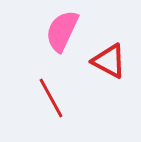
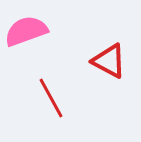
pink semicircle: moved 36 px left; rotated 45 degrees clockwise
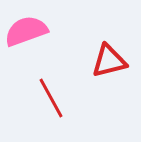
red triangle: rotated 42 degrees counterclockwise
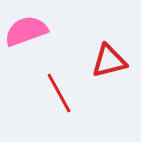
red line: moved 8 px right, 5 px up
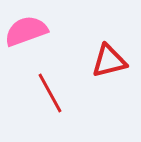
red line: moved 9 px left
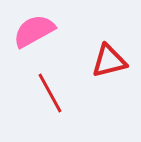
pink semicircle: moved 8 px right; rotated 9 degrees counterclockwise
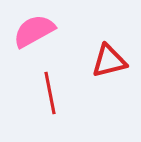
red line: rotated 18 degrees clockwise
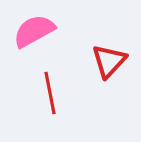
red triangle: rotated 33 degrees counterclockwise
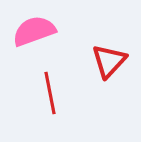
pink semicircle: rotated 9 degrees clockwise
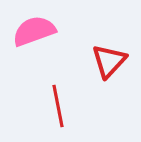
red line: moved 8 px right, 13 px down
